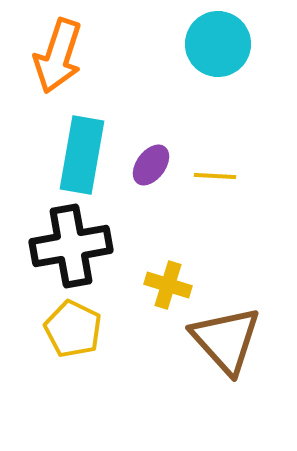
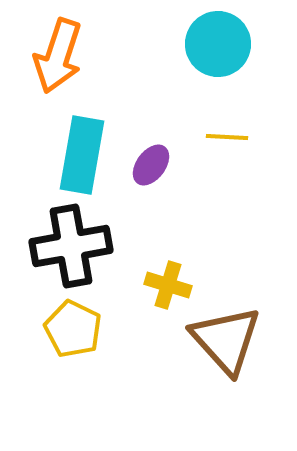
yellow line: moved 12 px right, 39 px up
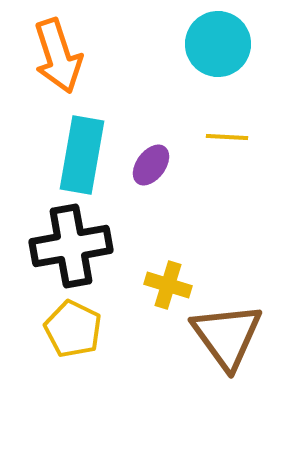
orange arrow: rotated 36 degrees counterclockwise
brown triangle: moved 1 px right, 4 px up; rotated 6 degrees clockwise
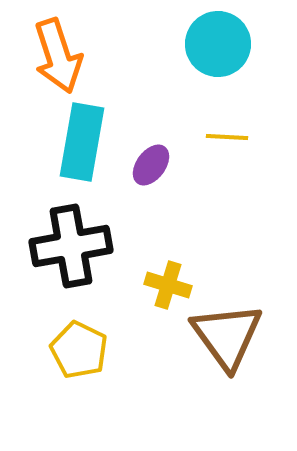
cyan rectangle: moved 13 px up
yellow pentagon: moved 6 px right, 21 px down
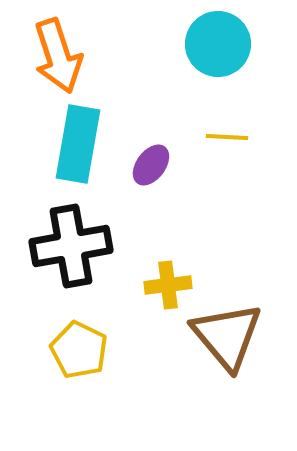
cyan rectangle: moved 4 px left, 2 px down
yellow cross: rotated 24 degrees counterclockwise
brown triangle: rotated 4 degrees counterclockwise
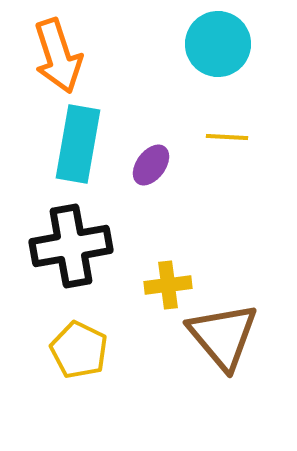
brown triangle: moved 4 px left
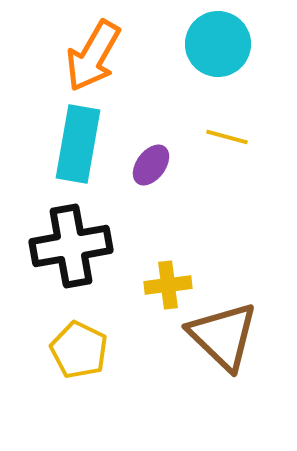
orange arrow: moved 35 px right; rotated 48 degrees clockwise
yellow line: rotated 12 degrees clockwise
brown triangle: rotated 6 degrees counterclockwise
